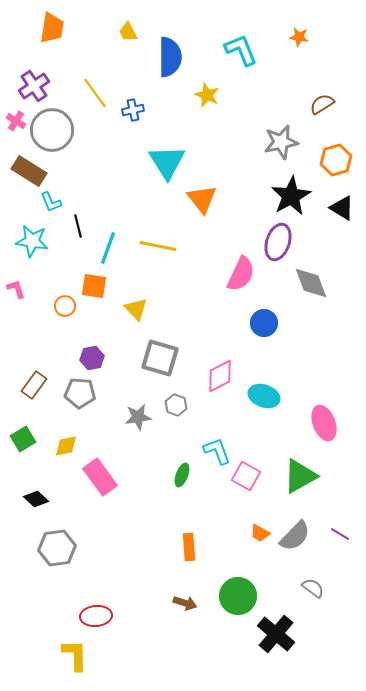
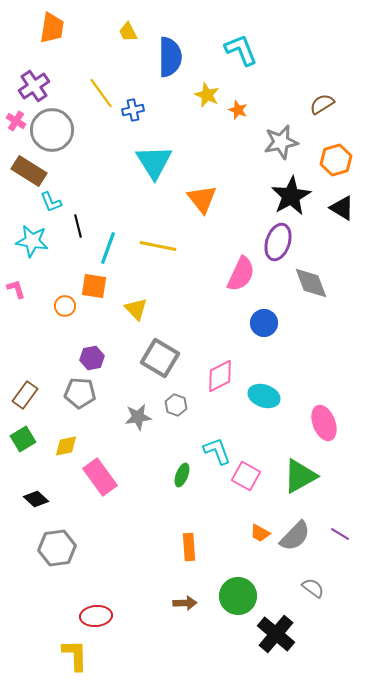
orange star at (299, 37): moved 61 px left, 73 px down; rotated 12 degrees clockwise
yellow line at (95, 93): moved 6 px right
cyan triangle at (167, 162): moved 13 px left
gray square at (160, 358): rotated 15 degrees clockwise
brown rectangle at (34, 385): moved 9 px left, 10 px down
brown arrow at (185, 603): rotated 20 degrees counterclockwise
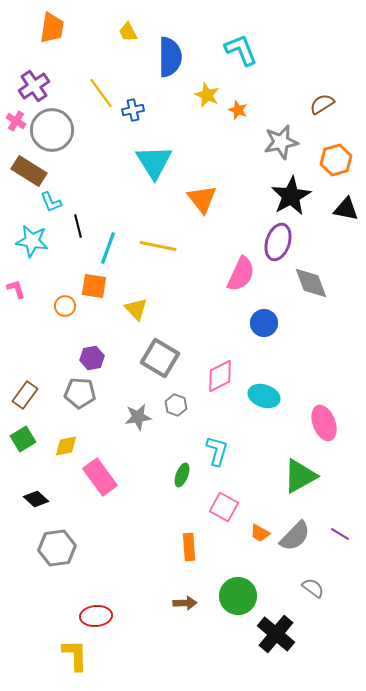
black triangle at (342, 208): moved 4 px right, 1 px down; rotated 20 degrees counterclockwise
cyan L-shape at (217, 451): rotated 36 degrees clockwise
pink square at (246, 476): moved 22 px left, 31 px down
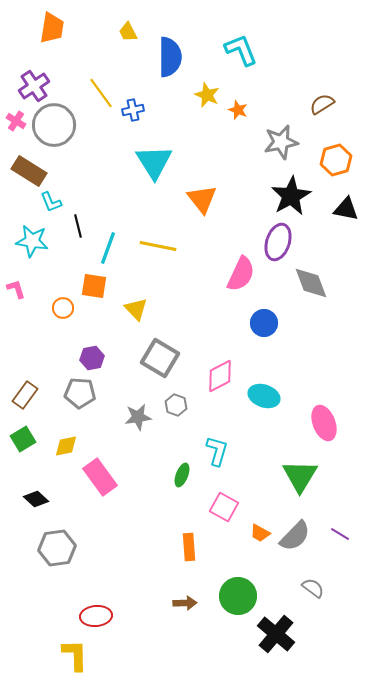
gray circle at (52, 130): moved 2 px right, 5 px up
orange circle at (65, 306): moved 2 px left, 2 px down
green triangle at (300, 476): rotated 30 degrees counterclockwise
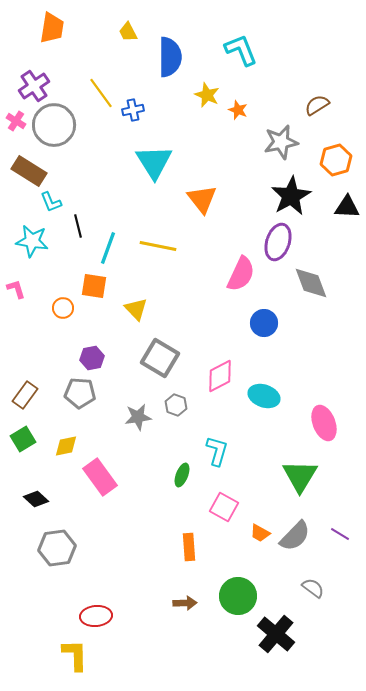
brown semicircle at (322, 104): moved 5 px left, 1 px down
black triangle at (346, 209): moved 1 px right, 2 px up; rotated 8 degrees counterclockwise
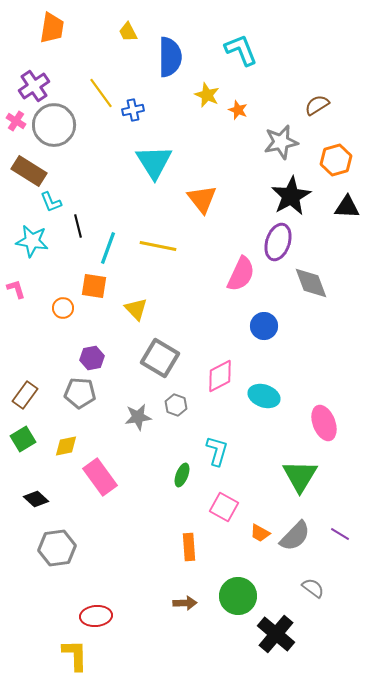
blue circle at (264, 323): moved 3 px down
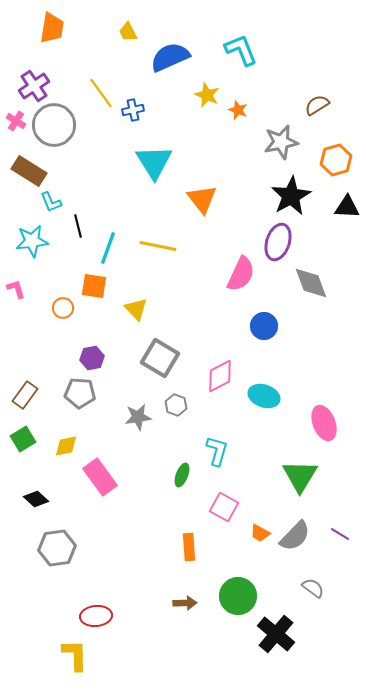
blue semicircle at (170, 57): rotated 114 degrees counterclockwise
cyan star at (32, 241): rotated 16 degrees counterclockwise
